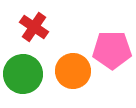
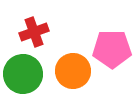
red cross: moved 5 px down; rotated 36 degrees clockwise
pink pentagon: moved 1 px up
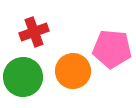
pink pentagon: rotated 6 degrees clockwise
green circle: moved 3 px down
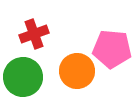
red cross: moved 2 px down
orange circle: moved 4 px right
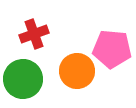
green circle: moved 2 px down
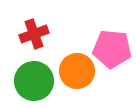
green circle: moved 11 px right, 2 px down
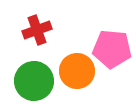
red cross: moved 3 px right, 4 px up
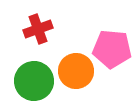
red cross: moved 1 px right, 1 px up
orange circle: moved 1 px left
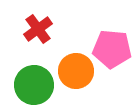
red cross: rotated 16 degrees counterclockwise
green circle: moved 4 px down
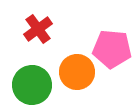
orange circle: moved 1 px right, 1 px down
green circle: moved 2 px left
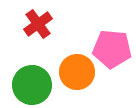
red cross: moved 5 px up
